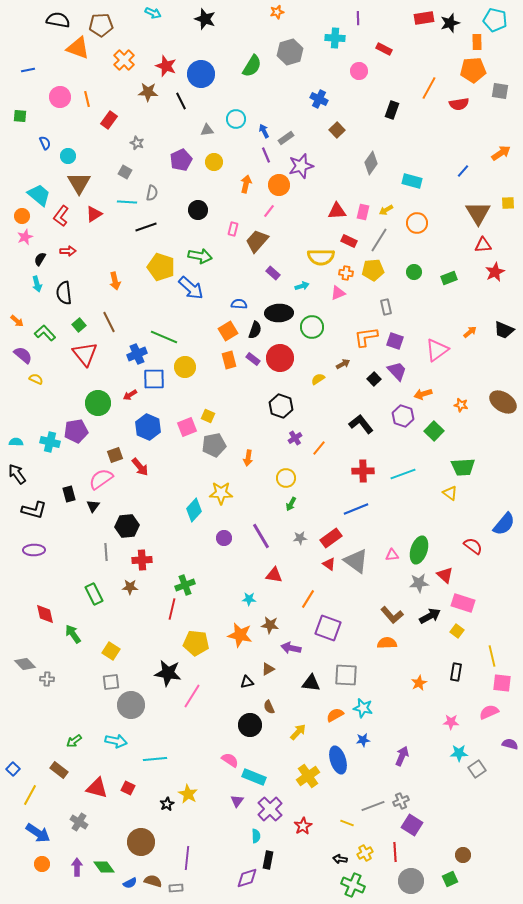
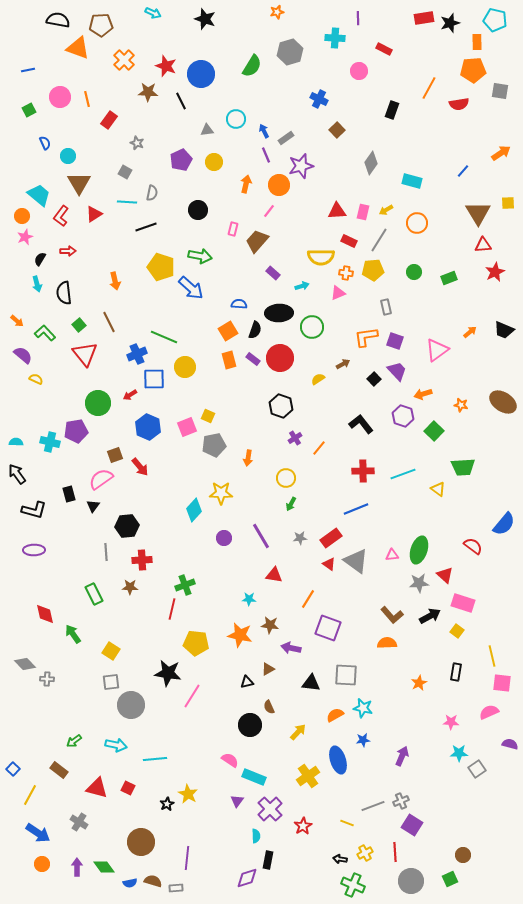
green square at (20, 116): moved 9 px right, 6 px up; rotated 32 degrees counterclockwise
yellow triangle at (450, 493): moved 12 px left, 4 px up
cyan arrow at (116, 741): moved 4 px down
blue semicircle at (130, 883): rotated 16 degrees clockwise
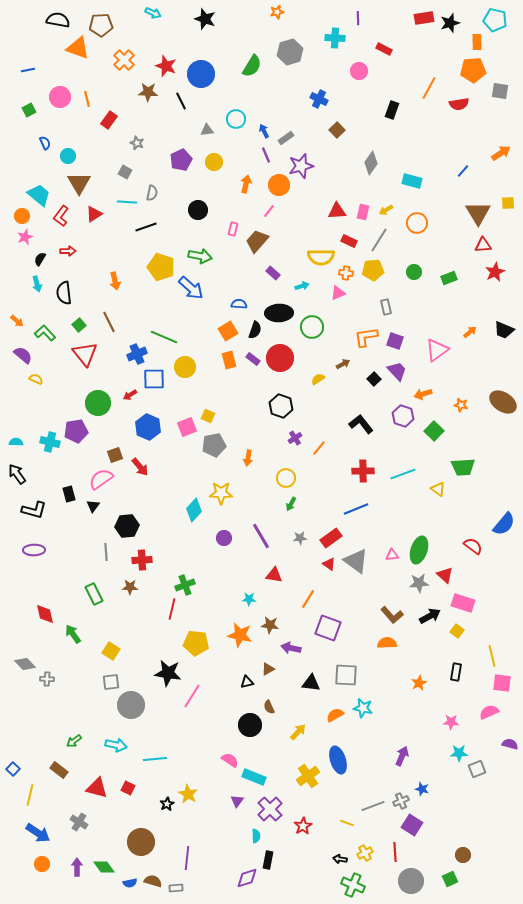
blue star at (363, 740): moved 59 px right, 49 px down; rotated 24 degrees clockwise
gray square at (477, 769): rotated 12 degrees clockwise
yellow line at (30, 795): rotated 15 degrees counterclockwise
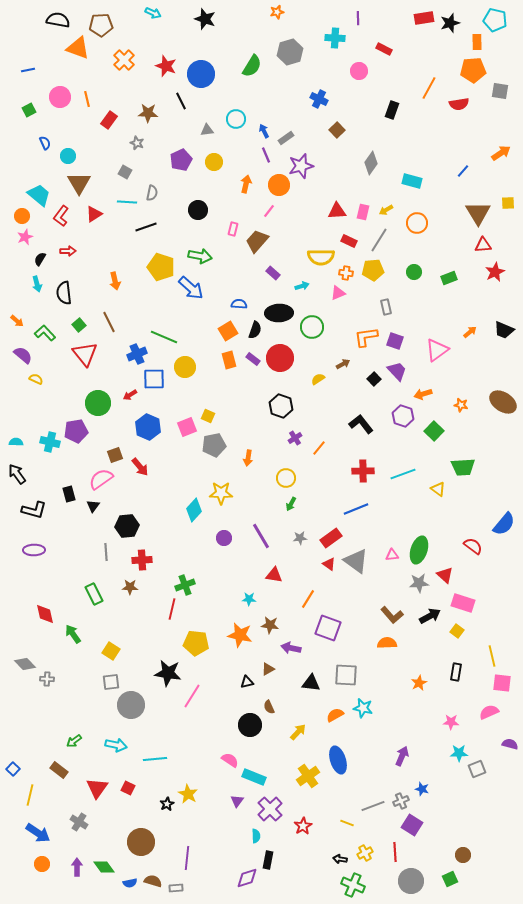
brown star at (148, 92): moved 21 px down
red triangle at (97, 788): rotated 50 degrees clockwise
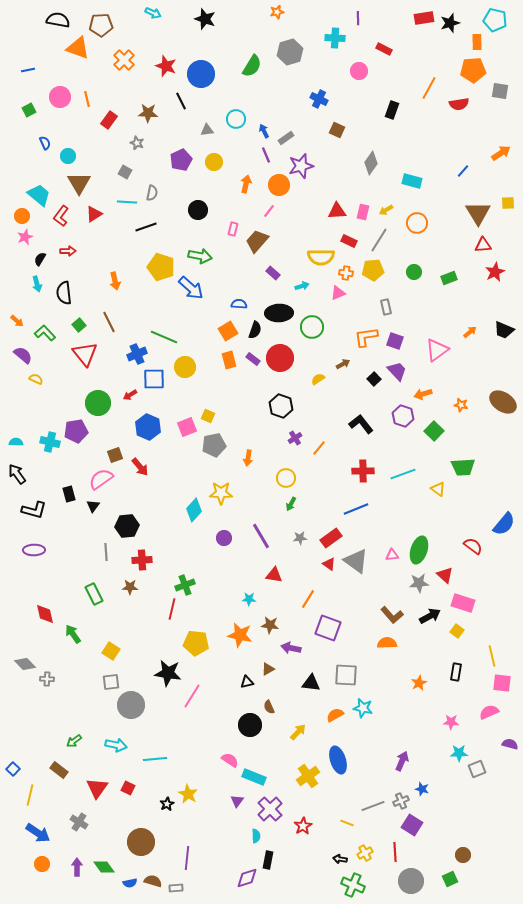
brown square at (337, 130): rotated 21 degrees counterclockwise
purple arrow at (402, 756): moved 5 px down
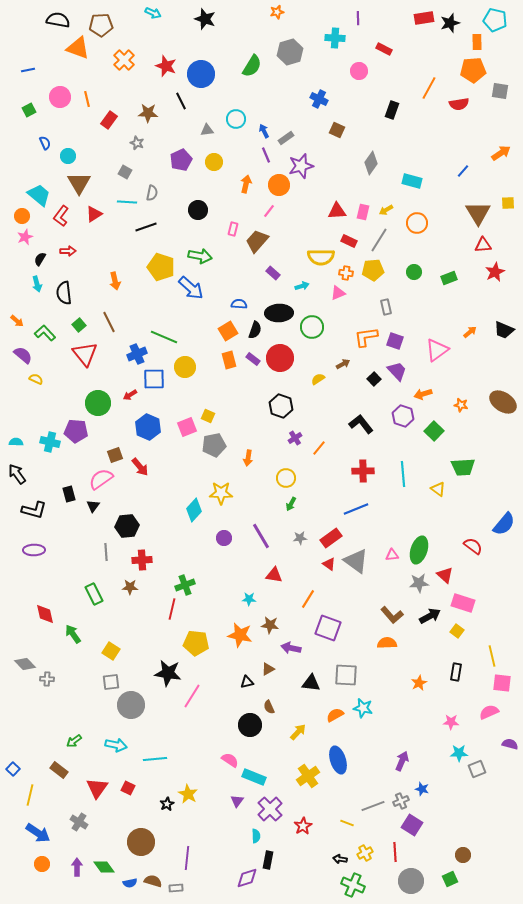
purple pentagon at (76, 431): rotated 15 degrees clockwise
cyan line at (403, 474): rotated 75 degrees counterclockwise
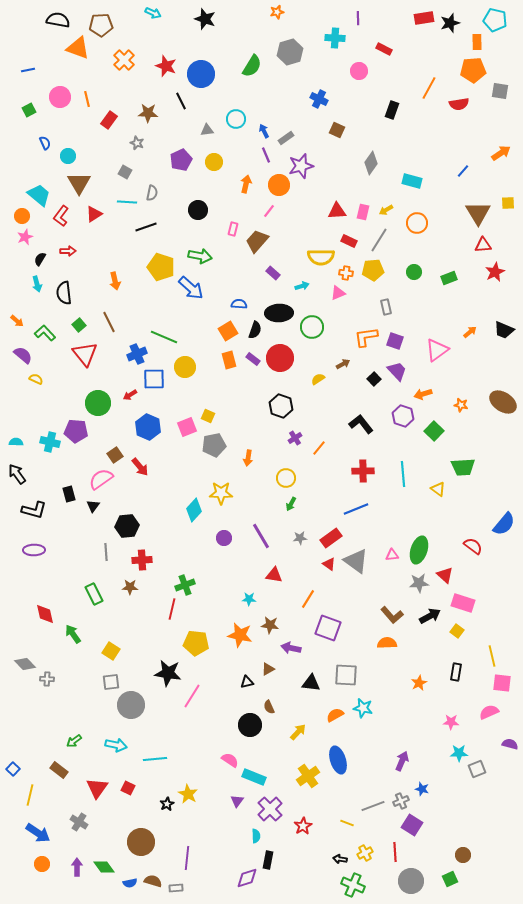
brown square at (115, 455): rotated 14 degrees counterclockwise
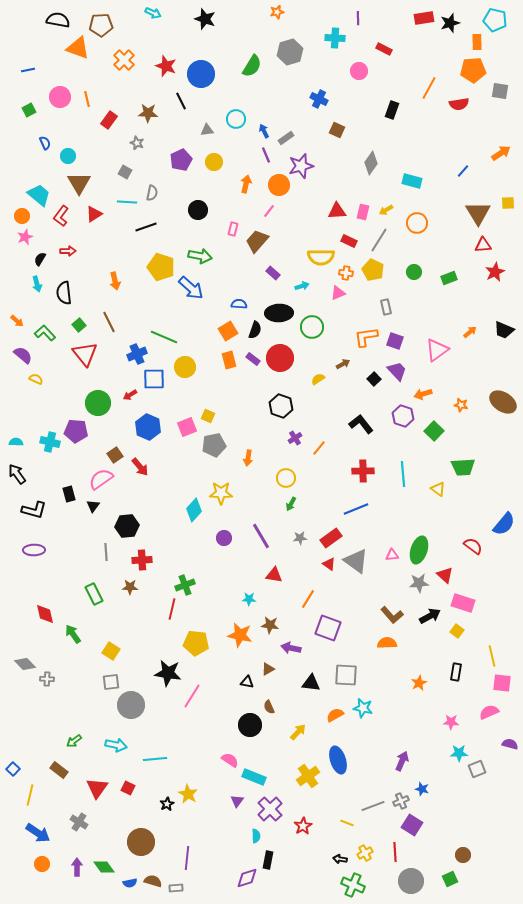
yellow pentagon at (373, 270): rotated 30 degrees clockwise
black triangle at (247, 682): rotated 24 degrees clockwise
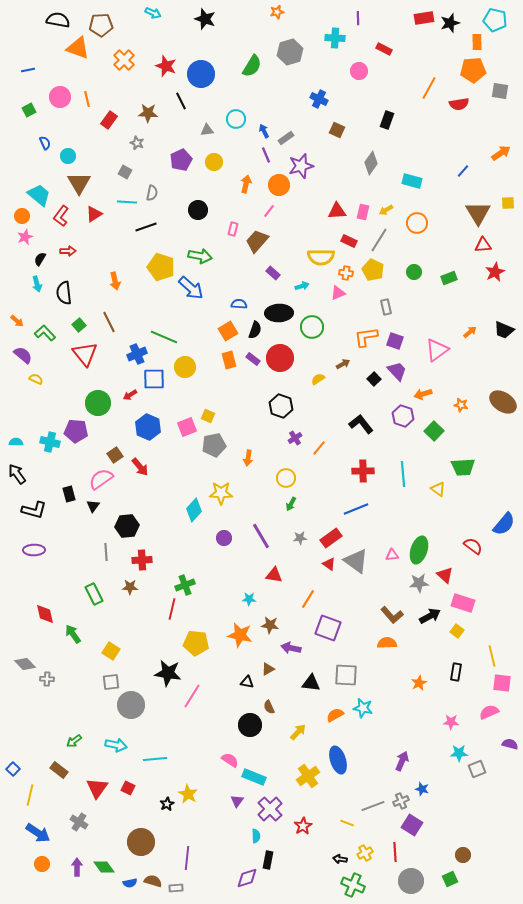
black rectangle at (392, 110): moved 5 px left, 10 px down
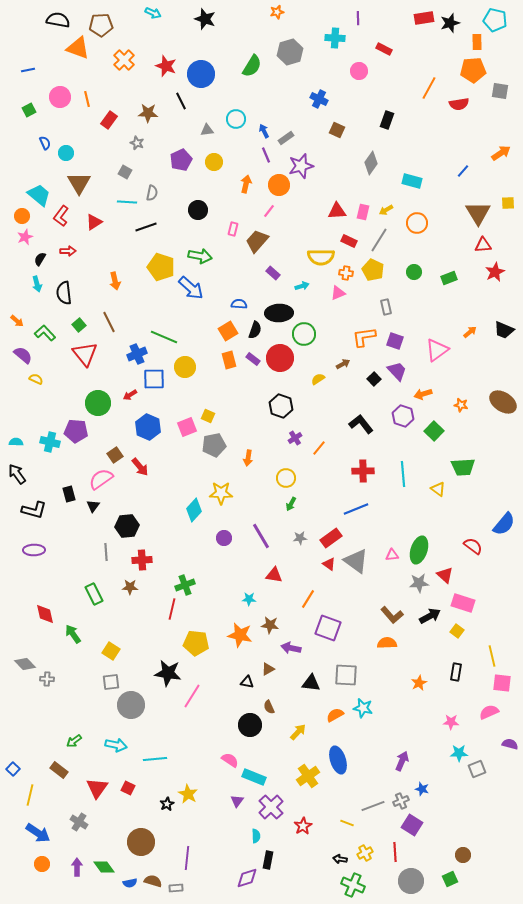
cyan circle at (68, 156): moved 2 px left, 3 px up
red triangle at (94, 214): moved 8 px down
green circle at (312, 327): moved 8 px left, 7 px down
orange L-shape at (366, 337): moved 2 px left
purple cross at (270, 809): moved 1 px right, 2 px up
